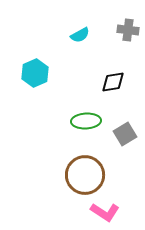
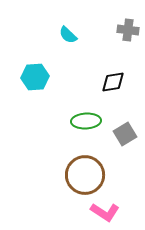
cyan semicircle: moved 12 px left; rotated 72 degrees clockwise
cyan hexagon: moved 4 px down; rotated 20 degrees clockwise
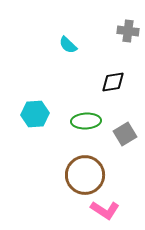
gray cross: moved 1 px down
cyan semicircle: moved 10 px down
cyan hexagon: moved 37 px down
pink L-shape: moved 2 px up
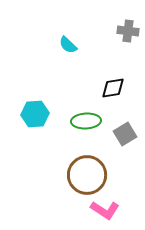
black diamond: moved 6 px down
brown circle: moved 2 px right
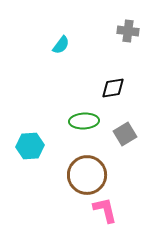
cyan semicircle: moved 7 px left; rotated 96 degrees counterclockwise
cyan hexagon: moved 5 px left, 32 px down
green ellipse: moved 2 px left
pink L-shape: rotated 136 degrees counterclockwise
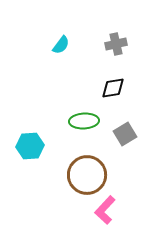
gray cross: moved 12 px left, 13 px down; rotated 20 degrees counterclockwise
pink L-shape: rotated 124 degrees counterclockwise
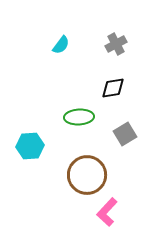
gray cross: rotated 15 degrees counterclockwise
green ellipse: moved 5 px left, 4 px up
pink L-shape: moved 2 px right, 2 px down
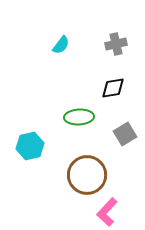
gray cross: rotated 15 degrees clockwise
cyan hexagon: rotated 8 degrees counterclockwise
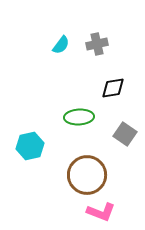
gray cross: moved 19 px left
gray square: rotated 25 degrees counterclockwise
pink L-shape: moved 6 px left; rotated 112 degrees counterclockwise
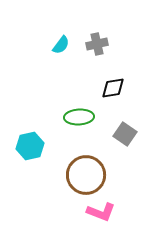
brown circle: moved 1 px left
